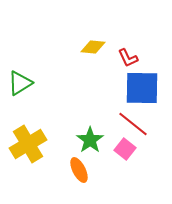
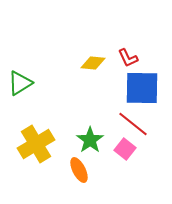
yellow diamond: moved 16 px down
yellow cross: moved 8 px right
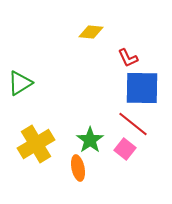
yellow diamond: moved 2 px left, 31 px up
orange ellipse: moved 1 px left, 2 px up; rotated 15 degrees clockwise
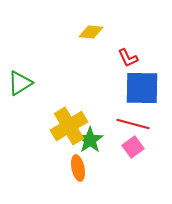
red line: rotated 24 degrees counterclockwise
yellow cross: moved 33 px right, 18 px up
pink square: moved 8 px right, 2 px up; rotated 15 degrees clockwise
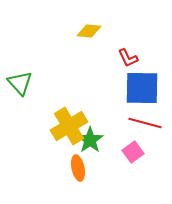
yellow diamond: moved 2 px left, 1 px up
green triangle: rotated 40 degrees counterclockwise
red line: moved 12 px right, 1 px up
pink square: moved 5 px down
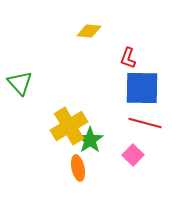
red L-shape: rotated 45 degrees clockwise
pink square: moved 3 px down; rotated 10 degrees counterclockwise
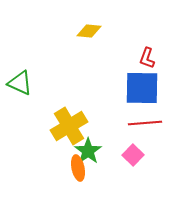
red L-shape: moved 19 px right
green triangle: rotated 24 degrees counterclockwise
red line: rotated 20 degrees counterclockwise
green star: moved 2 px left, 11 px down
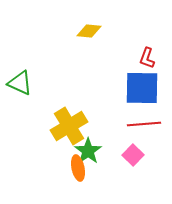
red line: moved 1 px left, 1 px down
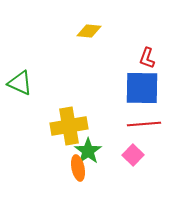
yellow cross: rotated 21 degrees clockwise
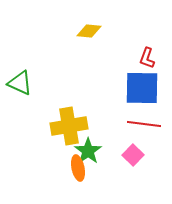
red line: rotated 12 degrees clockwise
